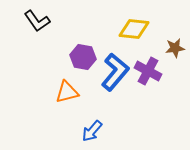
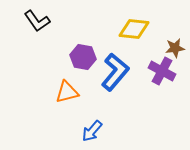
purple cross: moved 14 px right
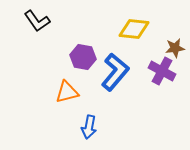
blue arrow: moved 3 px left, 4 px up; rotated 30 degrees counterclockwise
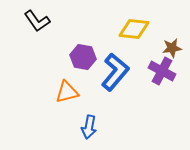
brown star: moved 3 px left
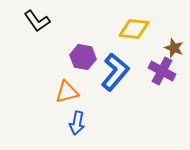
brown star: moved 2 px right; rotated 30 degrees clockwise
blue arrow: moved 12 px left, 4 px up
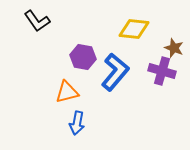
purple cross: rotated 12 degrees counterclockwise
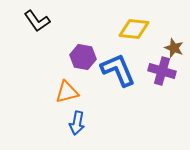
blue L-shape: moved 3 px right, 2 px up; rotated 63 degrees counterclockwise
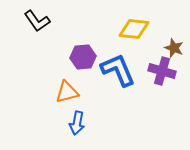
purple hexagon: rotated 15 degrees counterclockwise
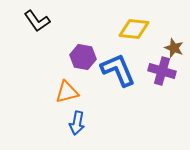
purple hexagon: rotated 15 degrees clockwise
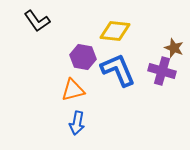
yellow diamond: moved 19 px left, 2 px down
orange triangle: moved 6 px right, 2 px up
